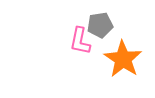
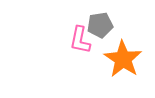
pink L-shape: moved 1 px up
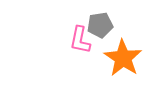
orange star: moved 1 px up
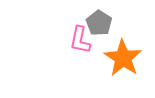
gray pentagon: moved 1 px left, 2 px up; rotated 30 degrees counterclockwise
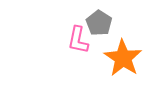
pink L-shape: moved 2 px left
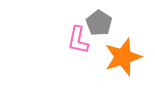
orange star: moved 1 px up; rotated 21 degrees clockwise
